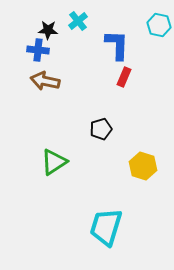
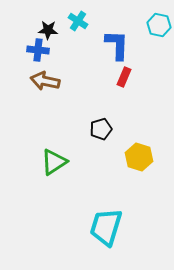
cyan cross: rotated 18 degrees counterclockwise
yellow hexagon: moved 4 px left, 9 px up
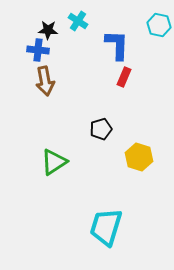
brown arrow: rotated 112 degrees counterclockwise
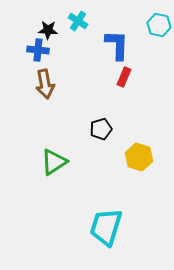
brown arrow: moved 3 px down
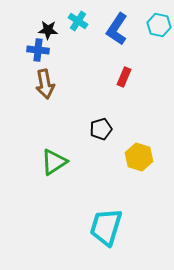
blue L-shape: moved 16 px up; rotated 148 degrees counterclockwise
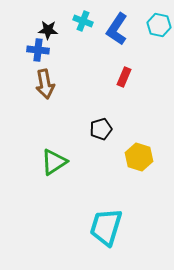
cyan cross: moved 5 px right; rotated 12 degrees counterclockwise
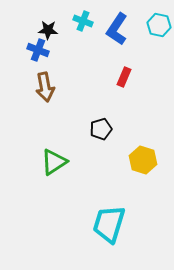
blue cross: rotated 15 degrees clockwise
brown arrow: moved 3 px down
yellow hexagon: moved 4 px right, 3 px down
cyan trapezoid: moved 3 px right, 3 px up
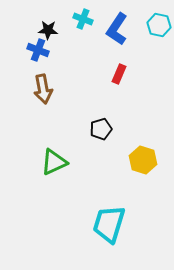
cyan cross: moved 2 px up
red rectangle: moved 5 px left, 3 px up
brown arrow: moved 2 px left, 2 px down
green triangle: rotated 8 degrees clockwise
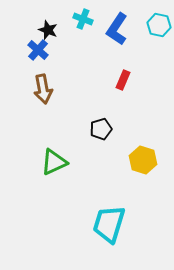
black star: rotated 18 degrees clockwise
blue cross: rotated 20 degrees clockwise
red rectangle: moved 4 px right, 6 px down
